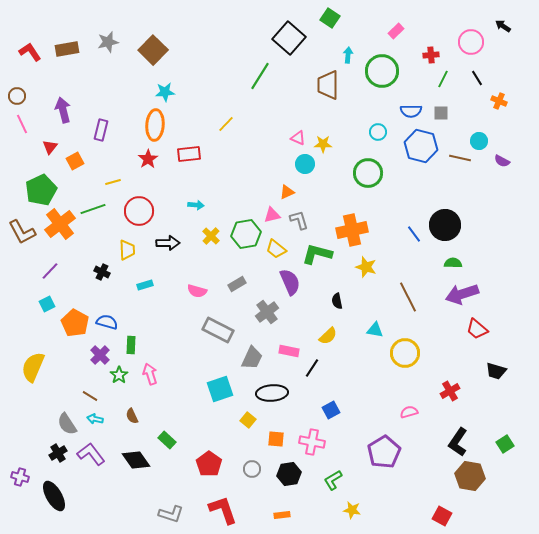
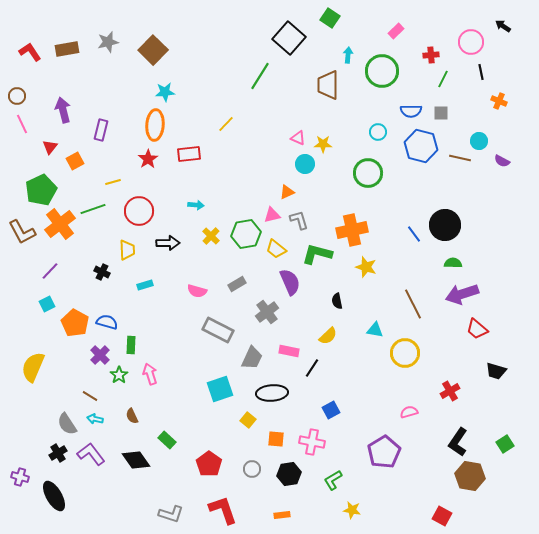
black line at (477, 78): moved 4 px right, 6 px up; rotated 21 degrees clockwise
brown line at (408, 297): moved 5 px right, 7 px down
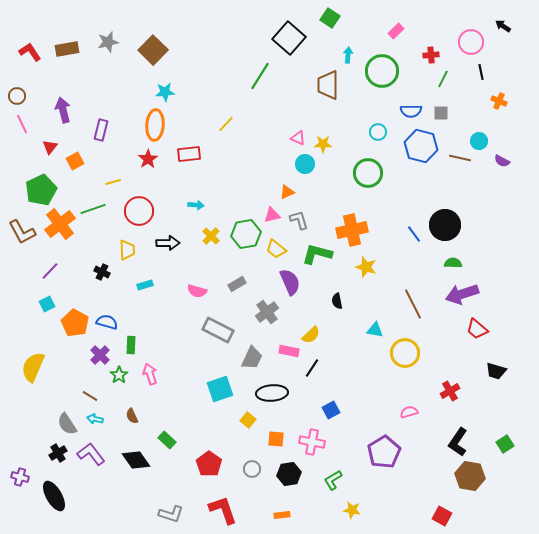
yellow semicircle at (328, 336): moved 17 px left, 1 px up
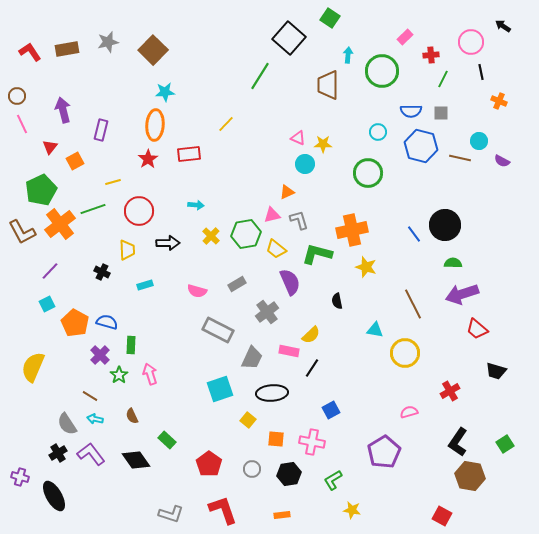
pink rectangle at (396, 31): moved 9 px right, 6 px down
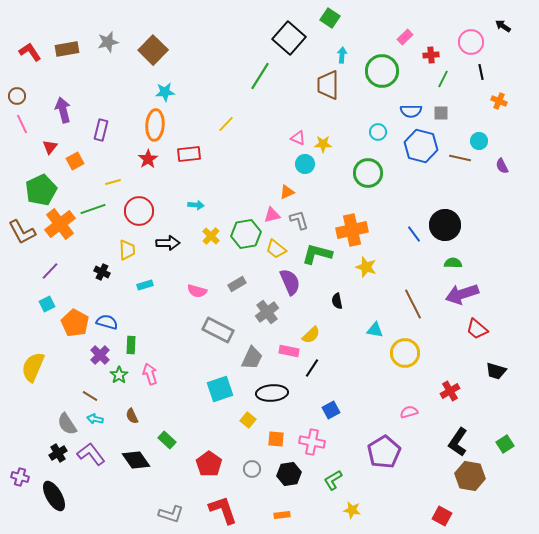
cyan arrow at (348, 55): moved 6 px left
purple semicircle at (502, 161): moved 5 px down; rotated 35 degrees clockwise
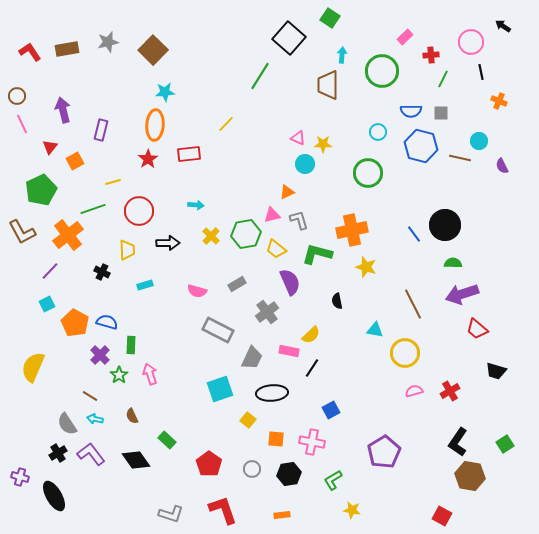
orange cross at (60, 224): moved 8 px right, 11 px down
pink semicircle at (409, 412): moved 5 px right, 21 px up
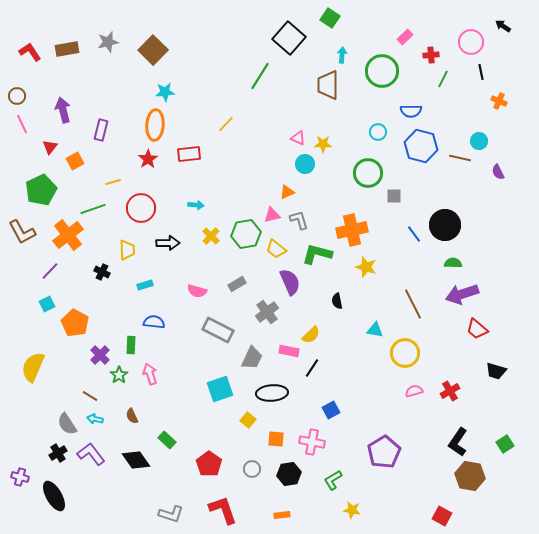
gray square at (441, 113): moved 47 px left, 83 px down
purple semicircle at (502, 166): moved 4 px left, 6 px down
red circle at (139, 211): moved 2 px right, 3 px up
blue semicircle at (107, 322): moved 47 px right; rotated 10 degrees counterclockwise
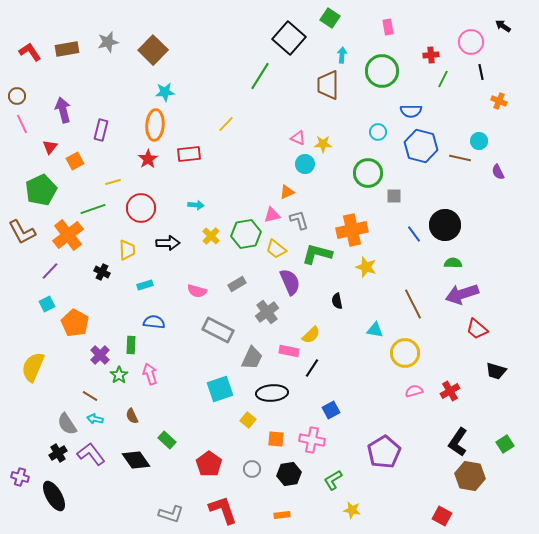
pink rectangle at (405, 37): moved 17 px left, 10 px up; rotated 56 degrees counterclockwise
pink cross at (312, 442): moved 2 px up
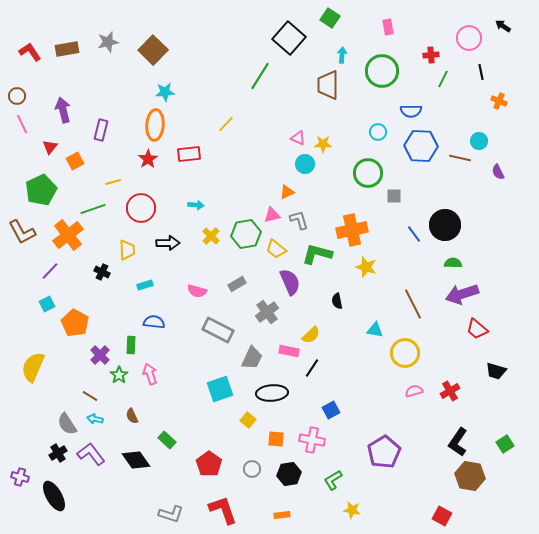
pink circle at (471, 42): moved 2 px left, 4 px up
blue hexagon at (421, 146): rotated 12 degrees counterclockwise
